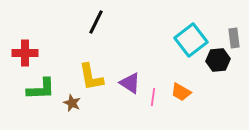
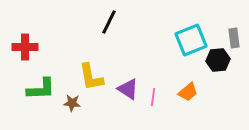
black line: moved 13 px right
cyan square: rotated 16 degrees clockwise
red cross: moved 6 px up
purple triangle: moved 2 px left, 6 px down
orange trapezoid: moved 7 px right; rotated 70 degrees counterclockwise
brown star: rotated 18 degrees counterclockwise
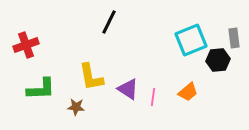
red cross: moved 1 px right, 2 px up; rotated 20 degrees counterclockwise
brown star: moved 4 px right, 4 px down
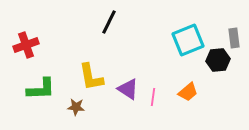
cyan square: moved 3 px left
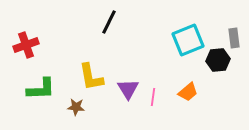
purple triangle: rotated 25 degrees clockwise
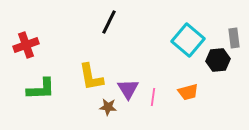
cyan square: rotated 28 degrees counterclockwise
orange trapezoid: rotated 25 degrees clockwise
brown star: moved 32 px right
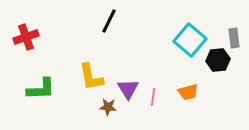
black line: moved 1 px up
cyan square: moved 2 px right
red cross: moved 8 px up
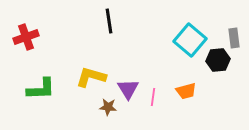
black line: rotated 35 degrees counterclockwise
yellow L-shape: rotated 116 degrees clockwise
orange trapezoid: moved 2 px left, 1 px up
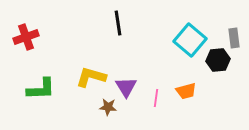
black line: moved 9 px right, 2 px down
purple triangle: moved 2 px left, 2 px up
pink line: moved 3 px right, 1 px down
